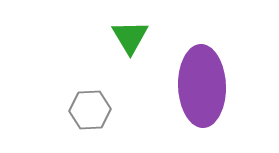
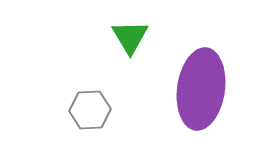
purple ellipse: moved 1 px left, 3 px down; rotated 10 degrees clockwise
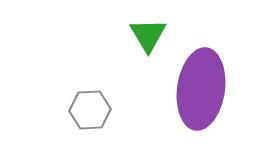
green triangle: moved 18 px right, 2 px up
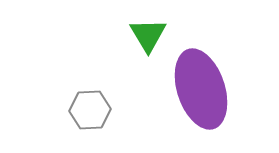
purple ellipse: rotated 26 degrees counterclockwise
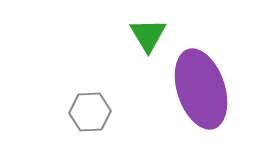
gray hexagon: moved 2 px down
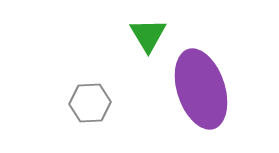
gray hexagon: moved 9 px up
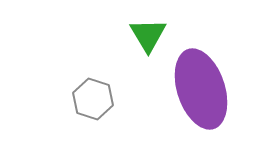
gray hexagon: moved 3 px right, 4 px up; rotated 21 degrees clockwise
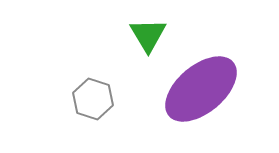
purple ellipse: rotated 68 degrees clockwise
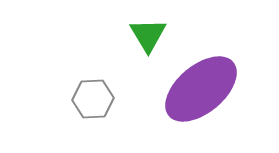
gray hexagon: rotated 21 degrees counterclockwise
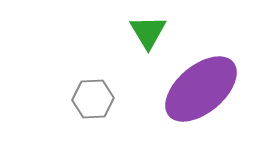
green triangle: moved 3 px up
